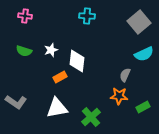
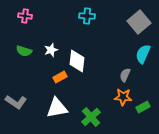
cyan semicircle: moved 1 px left; rotated 138 degrees clockwise
orange star: moved 4 px right, 1 px down
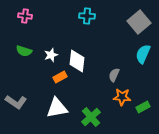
white star: moved 5 px down
gray semicircle: moved 11 px left
orange star: moved 1 px left
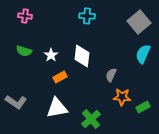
white star: rotated 16 degrees counterclockwise
white diamond: moved 5 px right, 5 px up
gray semicircle: moved 3 px left
green cross: moved 2 px down
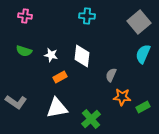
white star: rotated 24 degrees counterclockwise
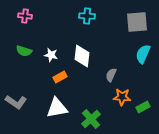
gray square: moved 2 px left; rotated 35 degrees clockwise
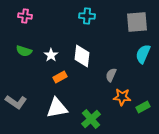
white star: rotated 24 degrees clockwise
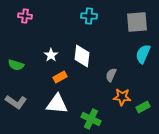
cyan cross: moved 2 px right
green semicircle: moved 8 px left, 14 px down
white triangle: moved 4 px up; rotated 15 degrees clockwise
green cross: rotated 24 degrees counterclockwise
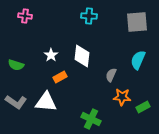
cyan semicircle: moved 5 px left, 6 px down
white triangle: moved 11 px left, 2 px up
